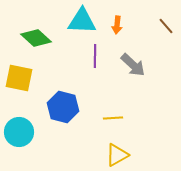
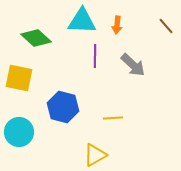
yellow triangle: moved 22 px left
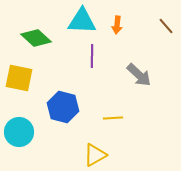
purple line: moved 3 px left
gray arrow: moved 6 px right, 10 px down
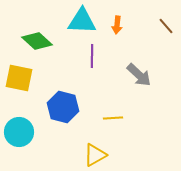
green diamond: moved 1 px right, 3 px down
